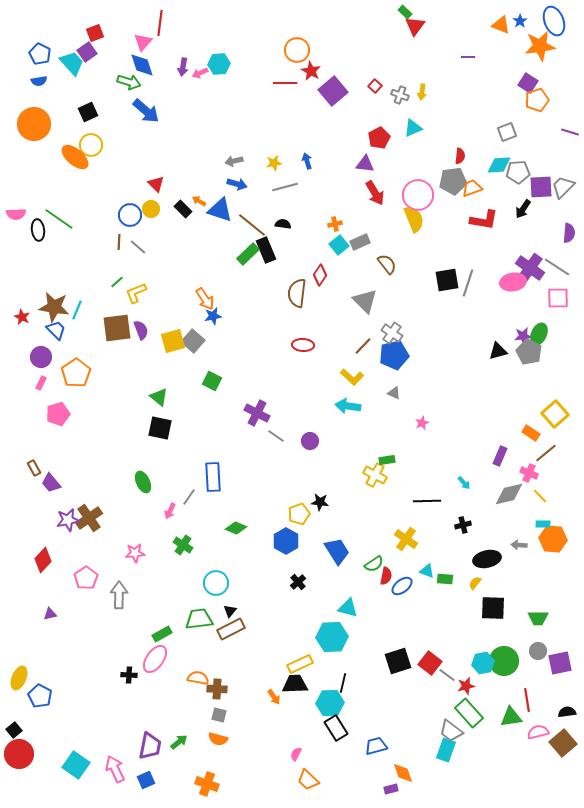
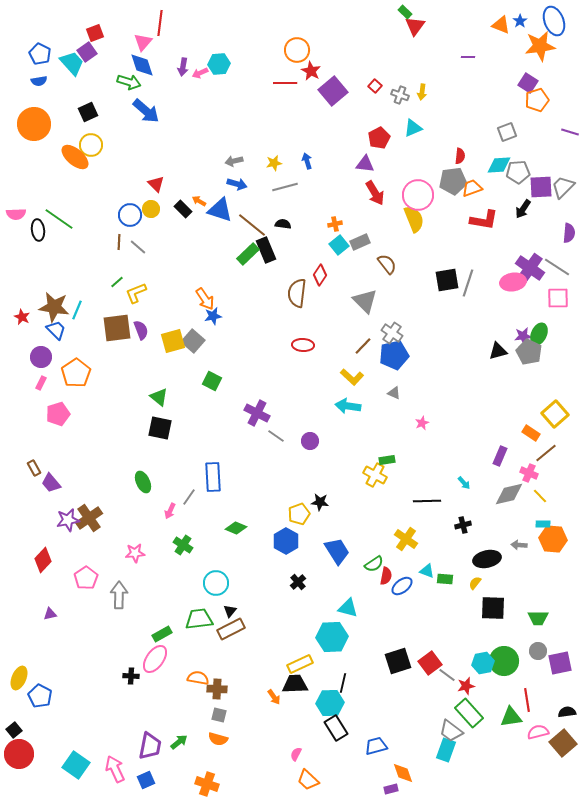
red square at (430, 663): rotated 15 degrees clockwise
black cross at (129, 675): moved 2 px right, 1 px down
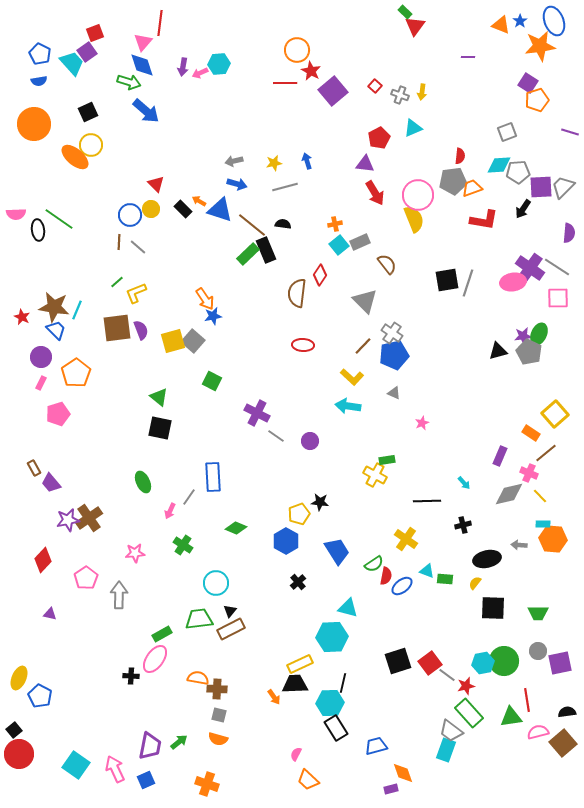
purple triangle at (50, 614): rotated 24 degrees clockwise
green trapezoid at (538, 618): moved 5 px up
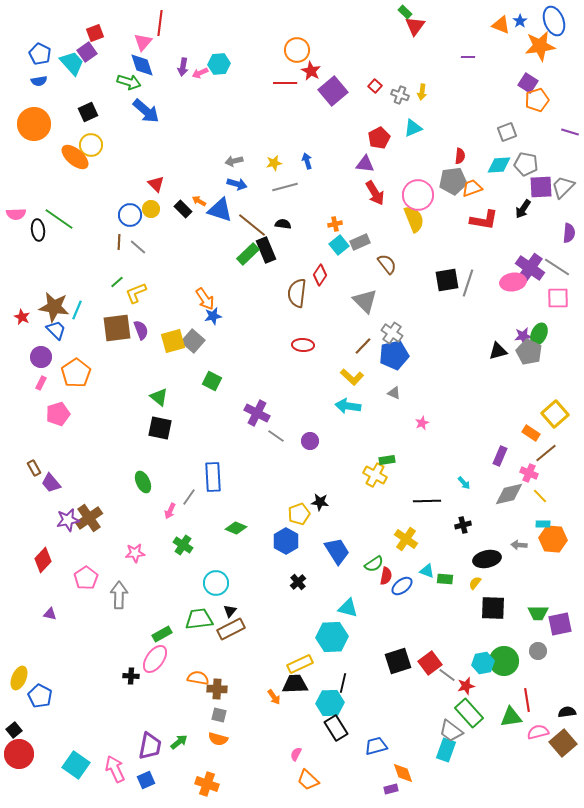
gray pentagon at (518, 172): moved 8 px right, 8 px up; rotated 15 degrees clockwise
purple square at (560, 663): moved 39 px up
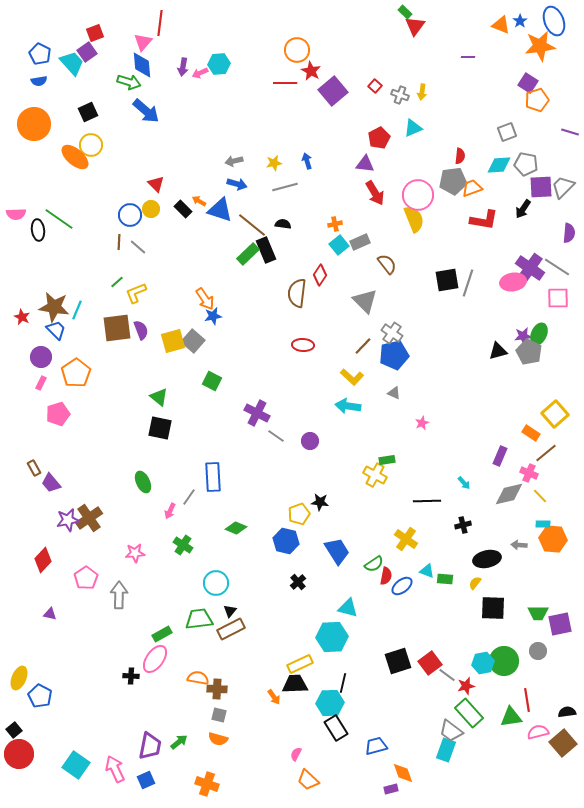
blue diamond at (142, 65): rotated 12 degrees clockwise
blue hexagon at (286, 541): rotated 15 degrees counterclockwise
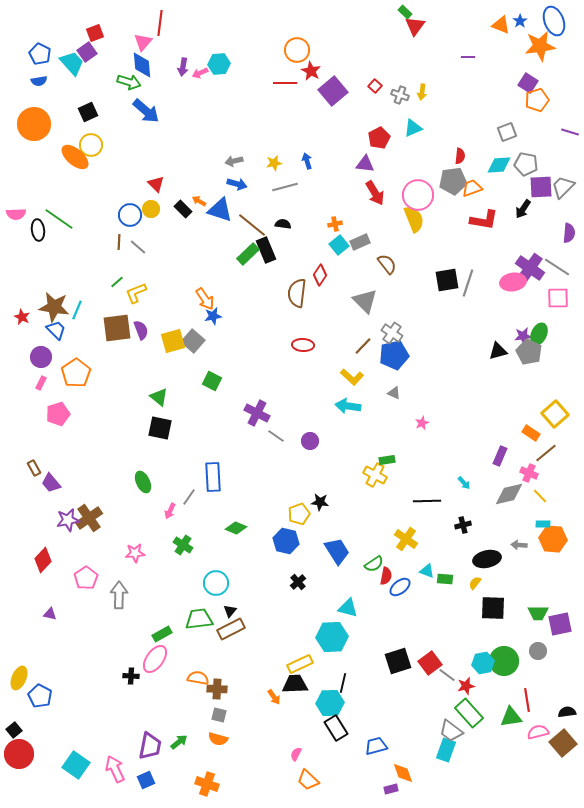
blue ellipse at (402, 586): moved 2 px left, 1 px down
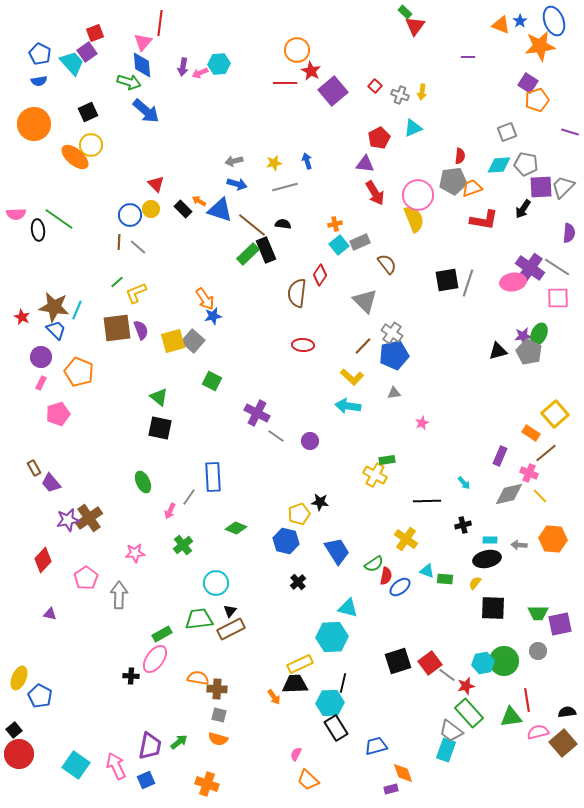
orange pentagon at (76, 373): moved 3 px right, 1 px up; rotated 16 degrees counterclockwise
gray triangle at (394, 393): rotated 32 degrees counterclockwise
cyan rectangle at (543, 524): moved 53 px left, 16 px down
green cross at (183, 545): rotated 18 degrees clockwise
pink arrow at (115, 769): moved 1 px right, 3 px up
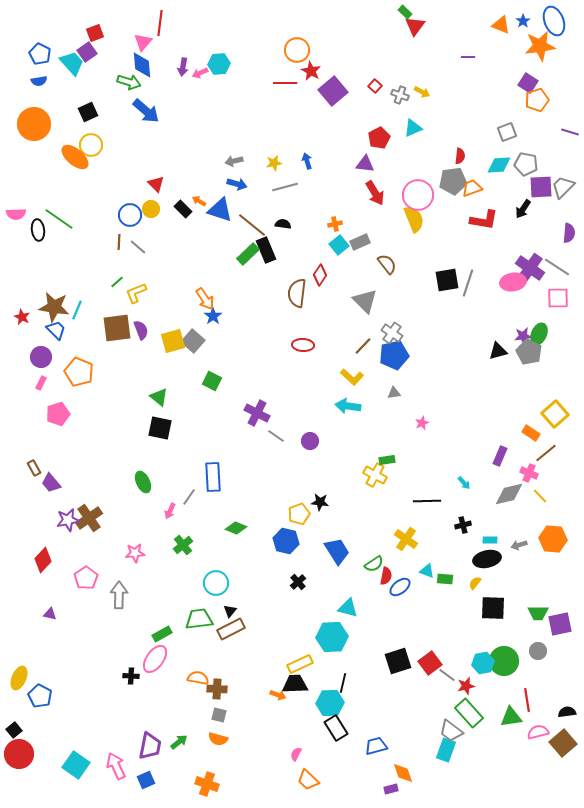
blue star at (520, 21): moved 3 px right
yellow arrow at (422, 92): rotated 70 degrees counterclockwise
blue star at (213, 316): rotated 24 degrees counterclockwise
gray arrow at (519, 545): rotated 21 degrees counterclockwise
orange arrow at (274, 697): moved 4 px right, 2 px up; rotated 35 degrees counterclockwise
